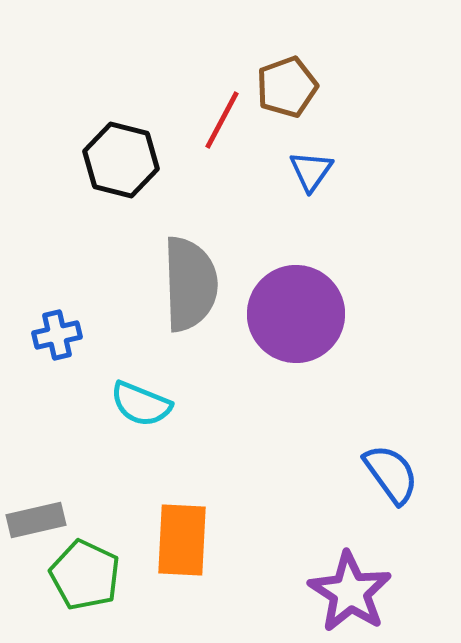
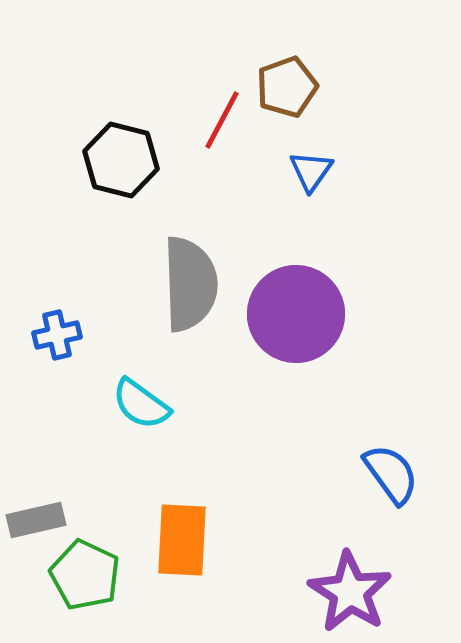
cyan semicircle: rotated 14 degrees clockwise
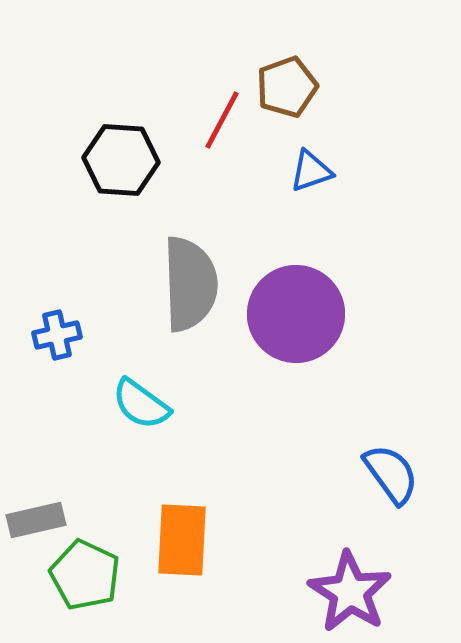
black hexagon: rotated 10 degrees counterclockwise
blue triangle: rotated 36 degrees clockwise
